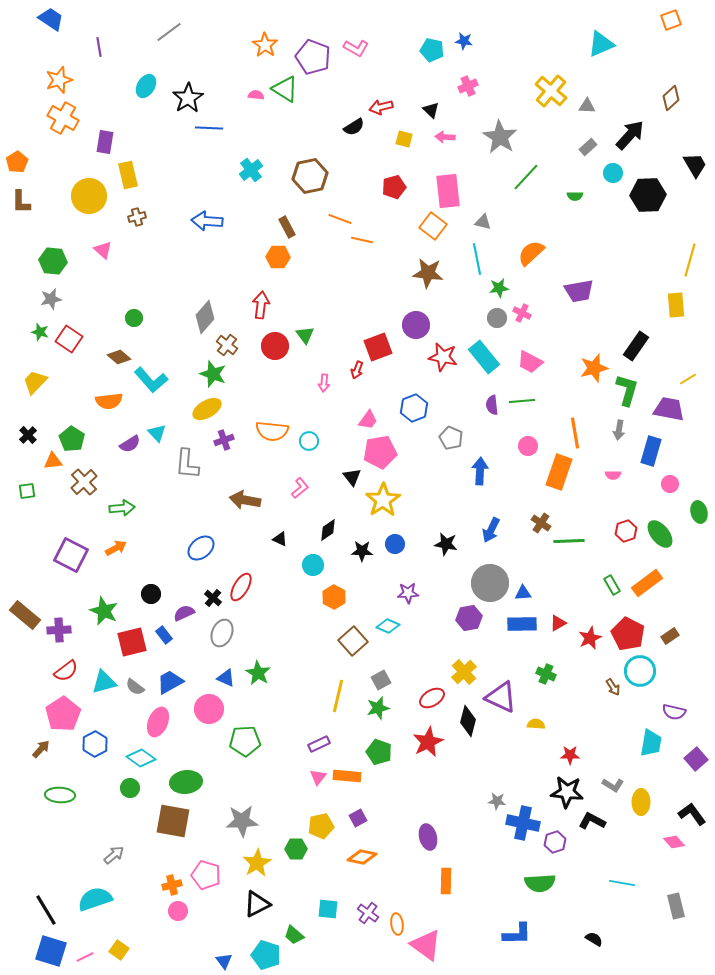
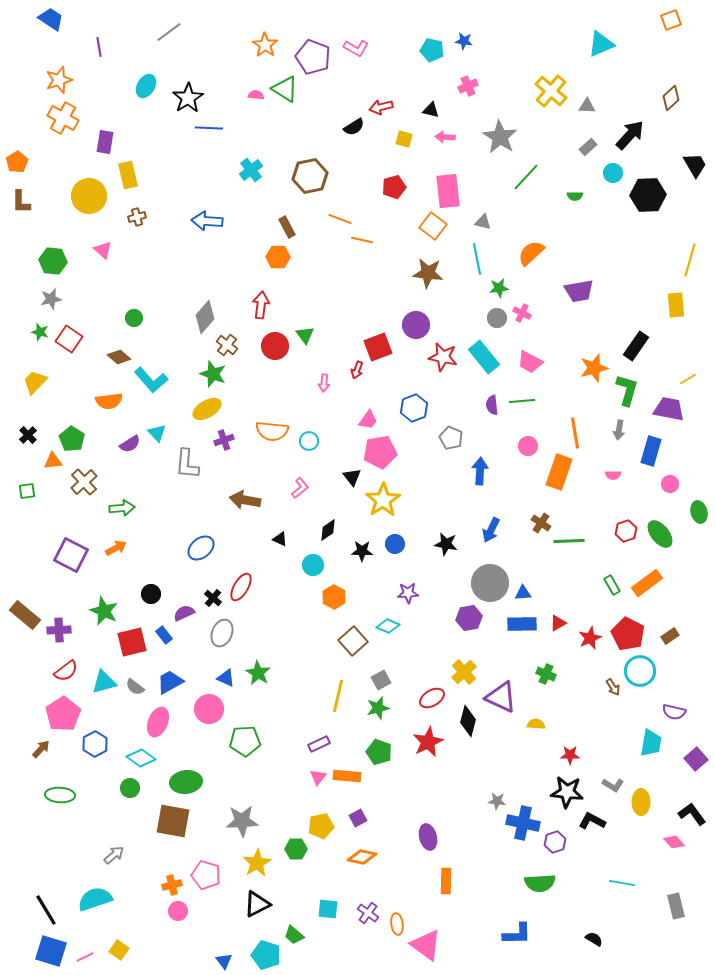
black triangle at (431, 110): rotated 30 degrees counterclockwise
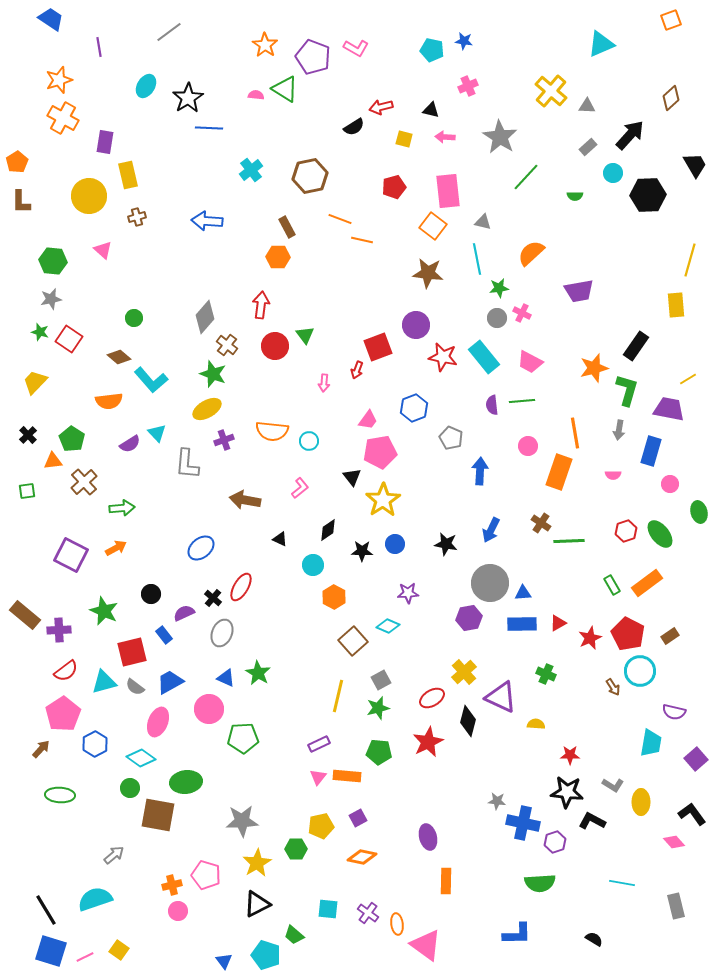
red square at (132, 642): moved 10 px down
green pentagon at (245, 741): moved 2 px left, 3 px up
green pentagon at (379, 752): rotated 15 degrees counterclockwise
brown square at (173, 821): moved 15 px left, 6 px up
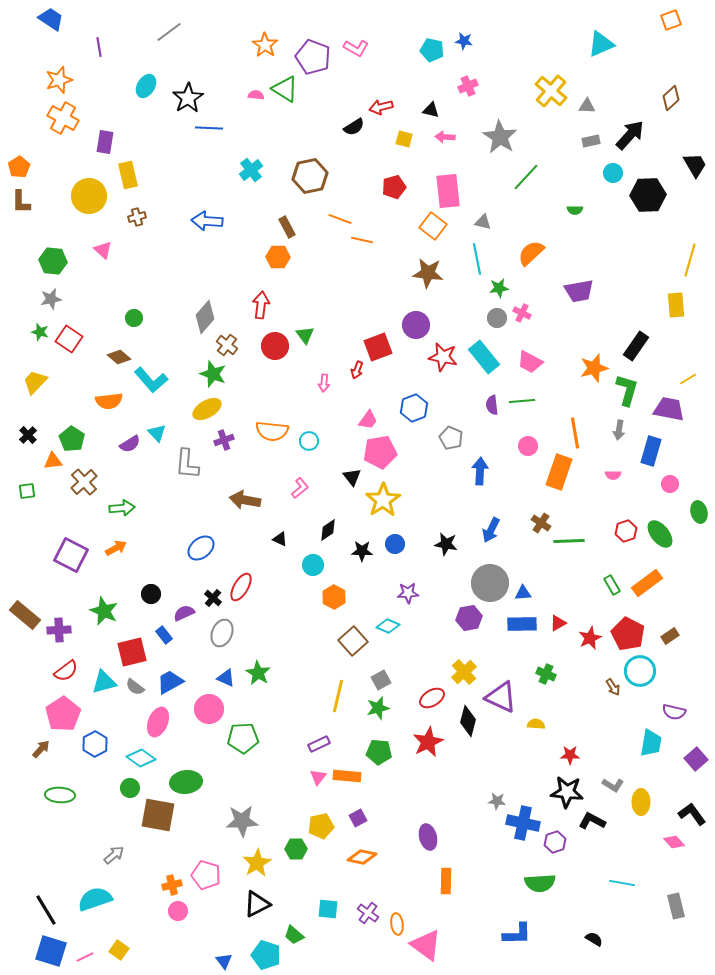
gray rectangle at (588, 147): moved 3 px right, 6 px up; rotated 30 degrees clockwise
orange pentagon at (17, 162): moved 2 px right, 5 px down
green semicircle at (575, 196): moved 14 px down
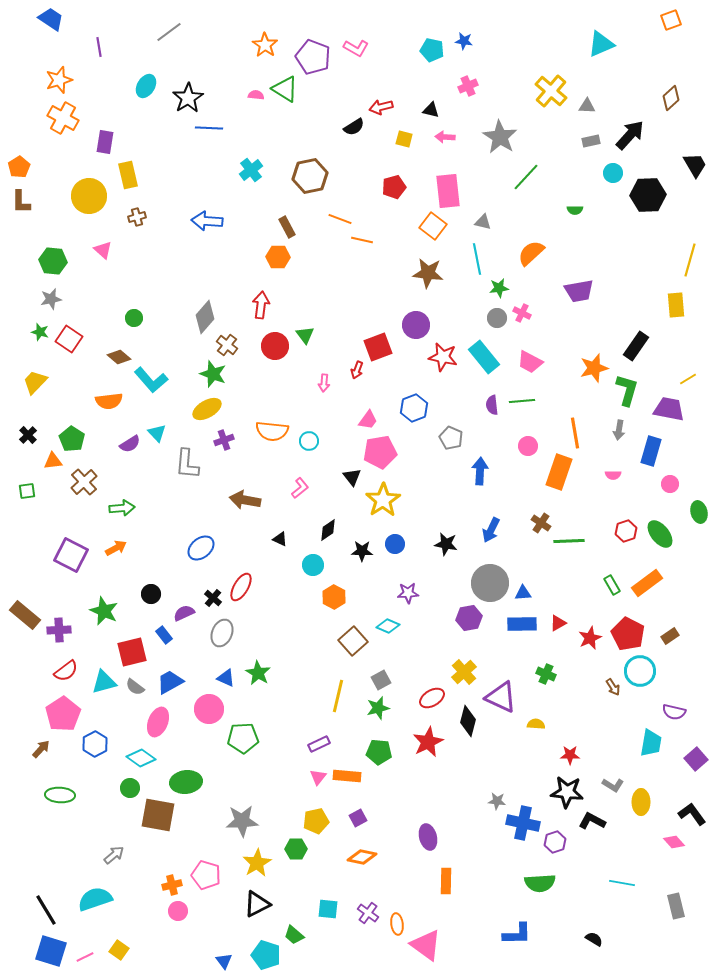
yellow pentagon at (321, 826): moved 5 px left, 5 px up
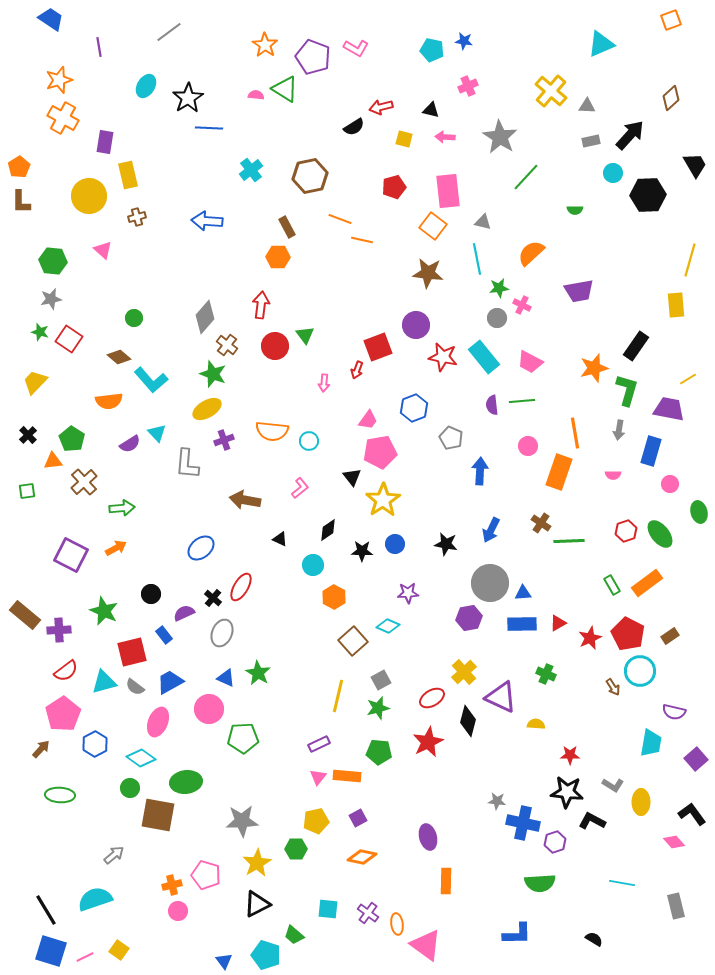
pink cross at (522, 313): moved 8 px up
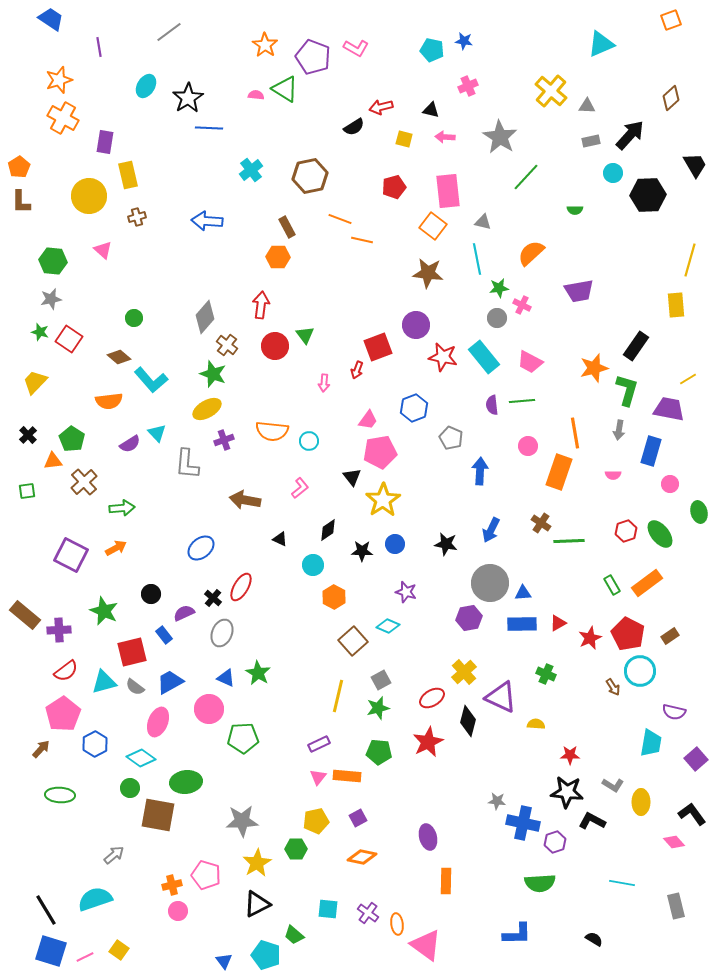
purple star at (408, 593): moved 2 px left, 1 px up; rotated 20 degrees clockwise
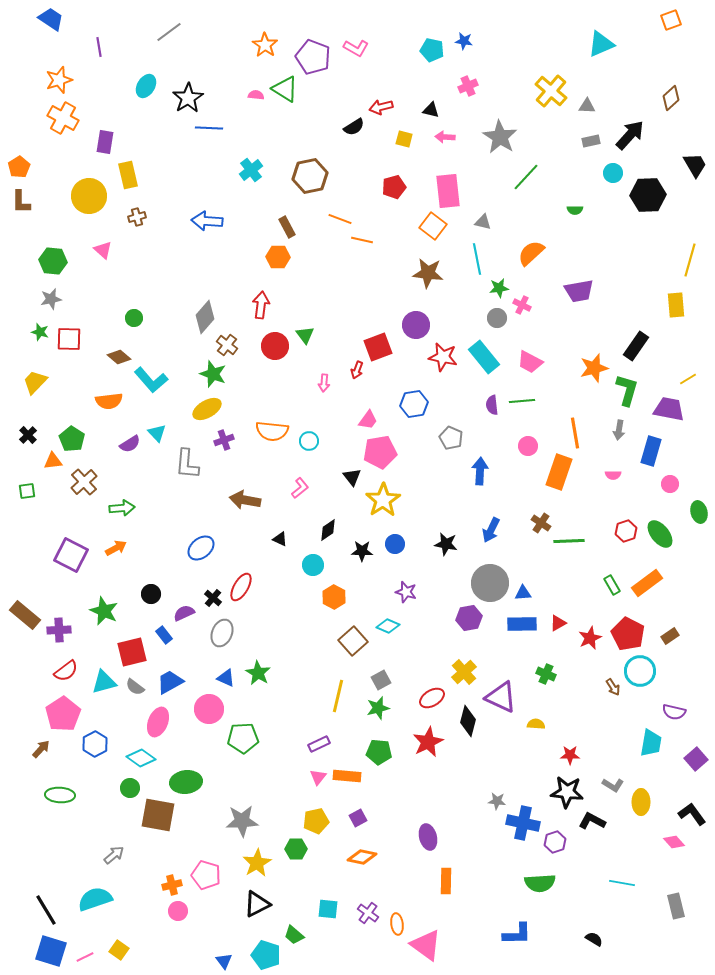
red square at (69, 339): rotated 32 degrees counterclockwise
blue hexagon at (414, 408): moved 4 px up; rotated 12 degrees clockwise
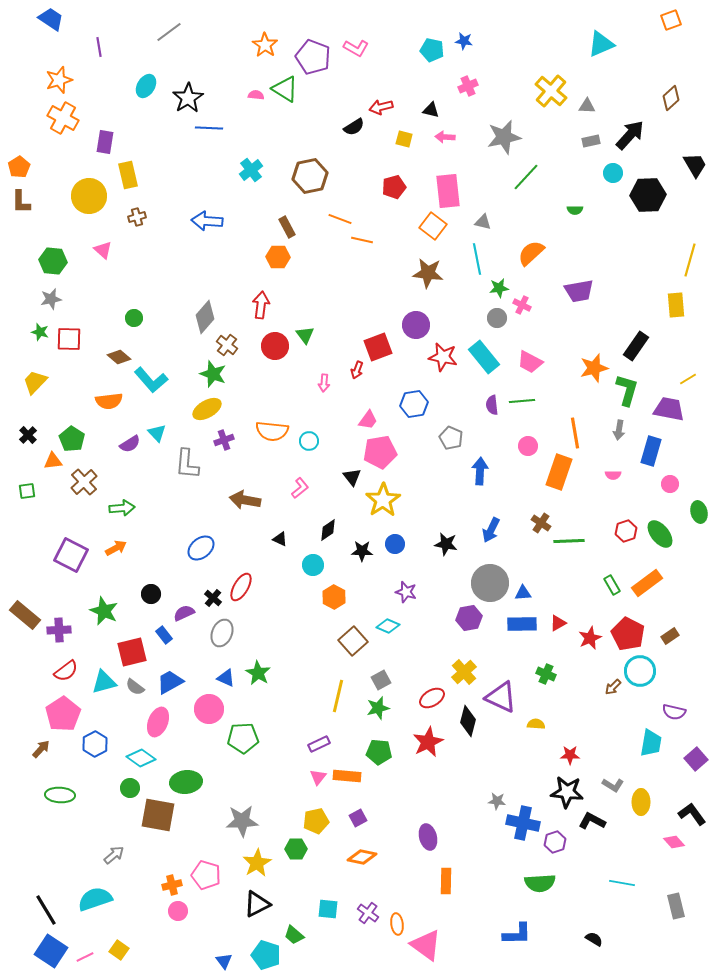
gray star at (500, 137): moved 4 px right; rotated 28 degrees clockwise
brown arrow at (613, 687): rotated 78 degrees clockwise
blue square at (51, 951): rotated 16 degrees clockwise
